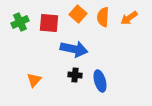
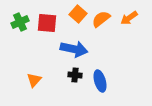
orange semicircle: moved 2 px left, 2 px down; rotated 48 degrees clockwise
red square: moved 2 px left
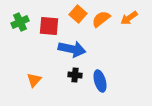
red square: moved 2 px right, 3 px down
blue arrow: moved 2 px left
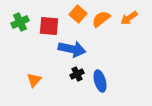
black cross: moved 2 px right, 1 px up; rotated 32 degrees counterclockwise
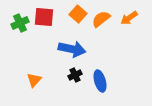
green cross: moved 1 px down
red square: moved 5 px left, 9 px up
black cross: moved 2 px left, 1 px down
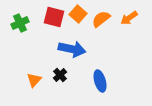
red square: moved 10 px right; rotated 10 degrees clockwise
black cross: moved 15 px left; rotated 16 degrees counterclockwise
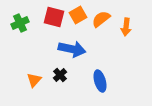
orange square: moved 1 px down; rotated 18 degrees clockwise
orange arrow: moved 3 px left, 9 px down; rotated 48 degrees counterclockwise
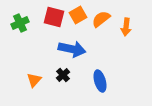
black cross: moved 3 px right
